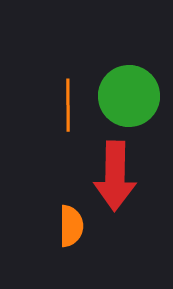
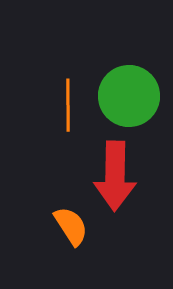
orange semicircle: rotated 33 degrees counterclockwise
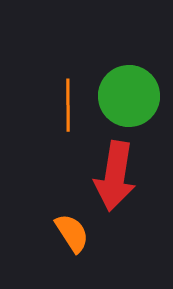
red arrow: rotated 8 degrees clockwise
orange semicircle: moved 1 px right, 7 px down
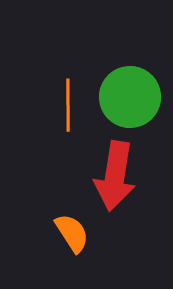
green circle: moved 1 px right, 1 px down
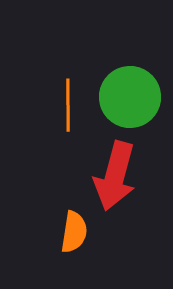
red arrow: rotated 6 degrees clockwise
orange semicircle: moved 2 px right, 1 px up; rotated 42 degrees clockwise
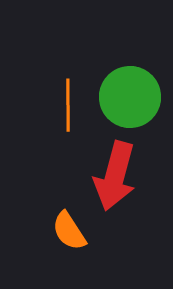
orange semicircle: moved 5 px left, 1 px up; rotated 138 degrees clockwise
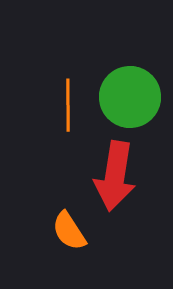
red arrow: rotated 6 degrees counterclockwise
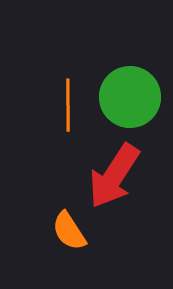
red arrow: moved 1 px left; rotated 24 degrees clockwise
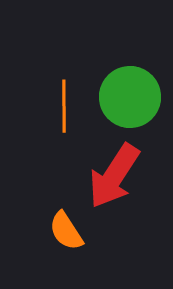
orange line: moved 4 px left, 1 px down
orange semicircle: moved 3 px left
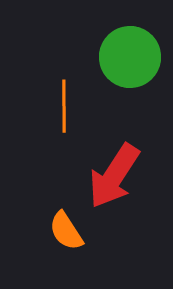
green circle: moved 40 px up
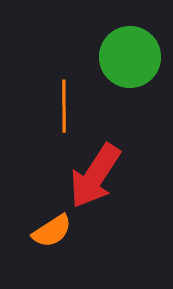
red arrow: moved 19 px left
orange semicircle: moved 14 px left; rotated 90 degrees counterclockwise
